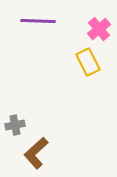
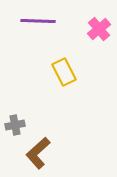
yellow rectangle: moved 24 px left, 10 px down
brown L-shape: moved 2 px right
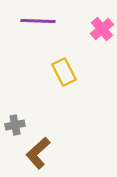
pink cross: moved 3 px right
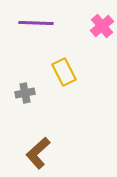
purple line: moved 2 px left, 2 px down
pink cross: moved 3 px up
gray cross: moved 10 px right, 32 px up
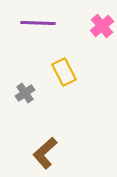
purple line: moved 2 px right
gray cross: rotated 24 degrees counterclockwise
brown L-shape: moved 7 px right
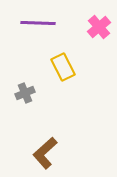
pink cross: moved 3 px left, 1 px down
yellow rectangle: moved 1 px left, 5 px up
gray cross: rotated 12 degrees clockwise
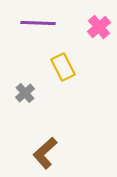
gray cross: rotated 18 degrees counterclockwise
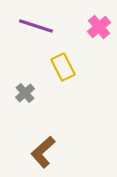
purple line: moved 2 px left, 3 px down; rotated 16 degrees clockwise
brown L-shape: moved 2 px left, 1 px up
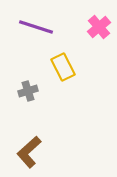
purple line: moved 1 px down
gray cross: moved 3 px right, 2 px up; rotated 24 degrees clockwise
brown L-shape: moved 14 px left
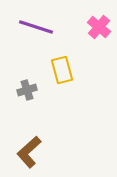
pink cross: rotated 10 degrees counterclockwise
yellow rectangle: moved 1 px left, 3 px down; rotated 12 degrees clockwise
gray cross: moved 1 px left, 1 px up
